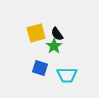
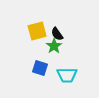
yellow square: moved 1 px right, 2 px up
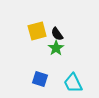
green star: moved 2 px right, 2 px down
blue square: moved 11 px down
cyan trapezoid: moved 6 px right, 8 px down; rotated 65 degrees clockwise
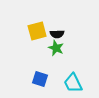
black semicircle: rotated 56 degrees counterclockwise
green star: rotated 14 degrees counterclockwise
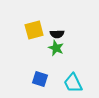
yellow square: moved 3 px left, 1 px up
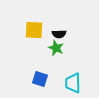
yellow square: rotated 18 degrees clockwise
black semicircle: moved 2 px right
cyan trapezoid: rotated 25 degrees clockwise
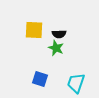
cyan trapezoid: moved 3 px right; rotated 20 degrees clockwise
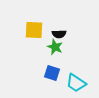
green star: moved 1 px left, 1 px up
blue square: moved 12 px right, 6 px up
cyan trapezoid: rotated 75 degrees counterclockwise
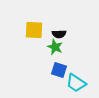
blue square: moved 7 px right, 3 px up
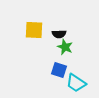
green star: moved 10 px right
